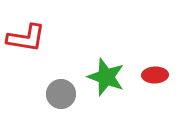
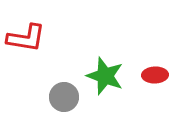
green star: moved 1 px left, 1 px up
gray circle: moved 3 px right, 3 px down
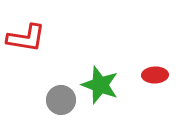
green star: moved 5 px left, 9 px down
gray circle: moved 3 px left, 3 px down
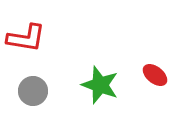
red ellipse: rotated 40 degrees clockwise
gray circle: moved 28 px left, 9 px up
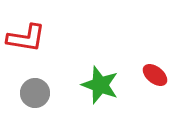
gray circle: moved 2 px right, 2 px down
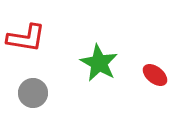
green star: moved 1 px left, 22 px up; rotated 9 degrees clockwise
gray circle: moved 2 px left
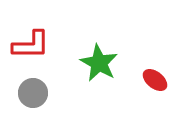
red L-shape: moved 5 px right, 7 px down; rotated 9 degrees counterclockwise
red ellipse: moved 5 px down
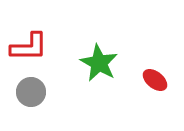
red L-shape: moved 2 px left, 2 px down
gray circle: moved 2 px left, 1 px up
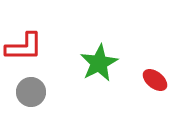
red L-shape: moved 5 px left
green star: rotated 15 degrees clockwise
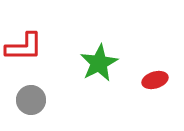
red ellipse: rotated 55 degrees counterclockwise
gray circle: moved 8 px down
